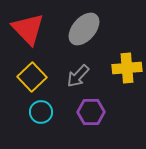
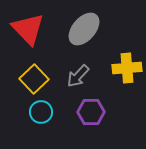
yellow square: moved 2 px right, 2 px down
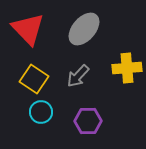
yellow square: rotated 12 degrees counterclockwise
purple hexagon: moved 3 px left, 9 px down
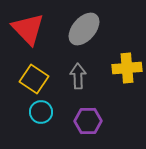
gray arrow: rotated 135 degrees clockwise
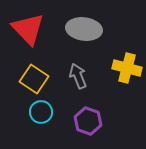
gray ellipse: rotated 56 degrees clockwise
yellow cross: rotated 20 degrees clockwise
gray arrow: rotated 20 degrees counterclockwise
purple hexagon: rotated 20 degrees clockwise
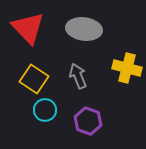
red triangle: moved 1 px up
cyan circle: moved 4 px right, 2 px up
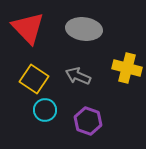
gray arrow: rotated 45 degrees counterclockwise
